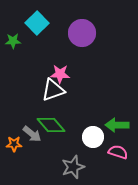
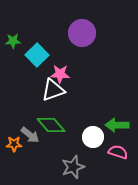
cyan square: moved 32 px down
gray arrow: moved 2 px left, 1 px down
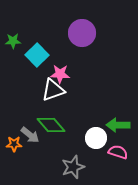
green arrow: moved 1 px right
white circle: moved 3 px right, 1 px down
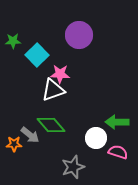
purple circle: moved 3 px left, 2 px down
green arrow: moved 1 px left, 3 px up
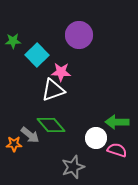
pink star: moved 1 px right, 2 px up
pink semicircle: moved 1 px left, 2 px up
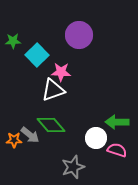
orange star: moved 4 px up
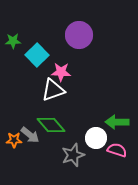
gray star: moved 12 px up
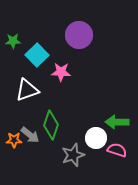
white triangle: moved 26 px left
green diamond: rotated 60 degrees clockwise
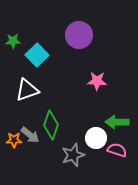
pink star: moved 36 px right, 9 px down
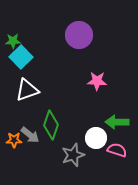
cyan square: moved 16 px left, 2 px down
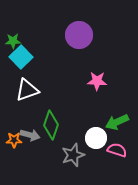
green arrow: rotated 25 degrees counterclockwise
gray arrow: rotated 24 degrees counterclockwise
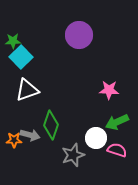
pink star: moved 12 px right, 9 px down
